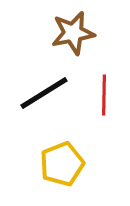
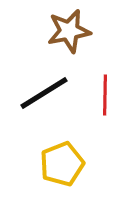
brown star: moved 4 px left, 2 px up
red line: moved 1 px right
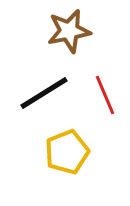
red line: rotated 24 degrees counterclockwise
yellow pentagon: moved 5 px right, 12 px up
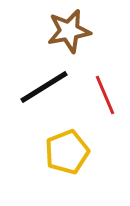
black line: moved 6 px up
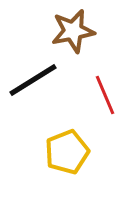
brown star: moved 4 px right
black line: moved 11 px left, 7 px up
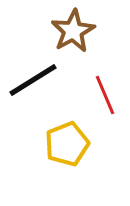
brown star: rotated 18 degrees counterclockwise
yellow pentagon: moved 8 px up
